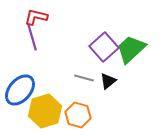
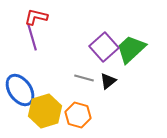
blue ellipse: rotated 76 degrees counterclockwise
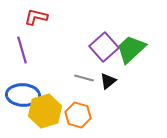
purple line: moved 10 px left, 13 px down
blue ellipse: moved 3 px right, 5 px down; rotated 52 degrees counterclockwise
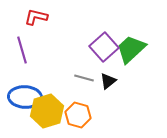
blue ellipse: moved 2 px right, 2 px down
yellow hexagon: moved 2 px right
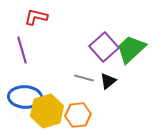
orange hexagon: rotated 20 degrees counterclockwise
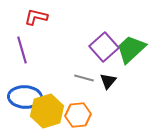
black triangle: rotated 12 degrees counterclockwise
